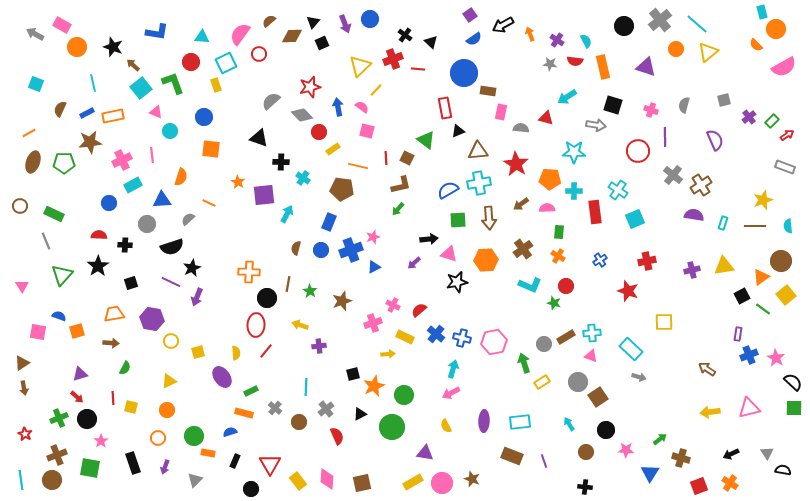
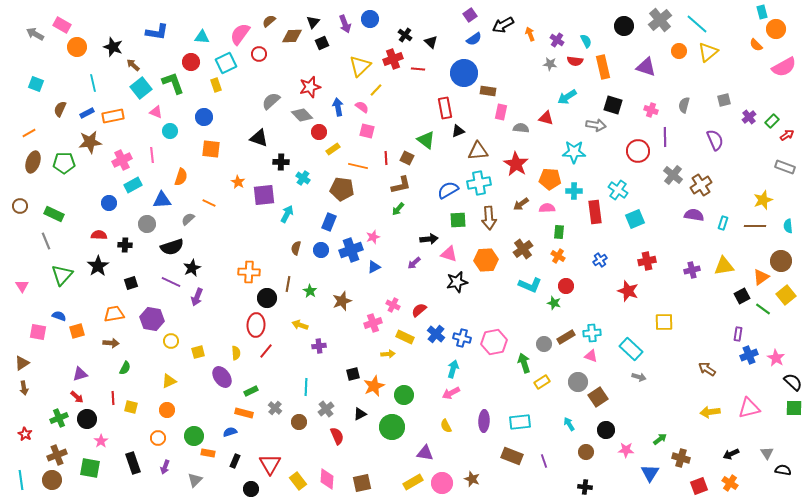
orange circle at (676, 49): moved 3 px right, 2 px down
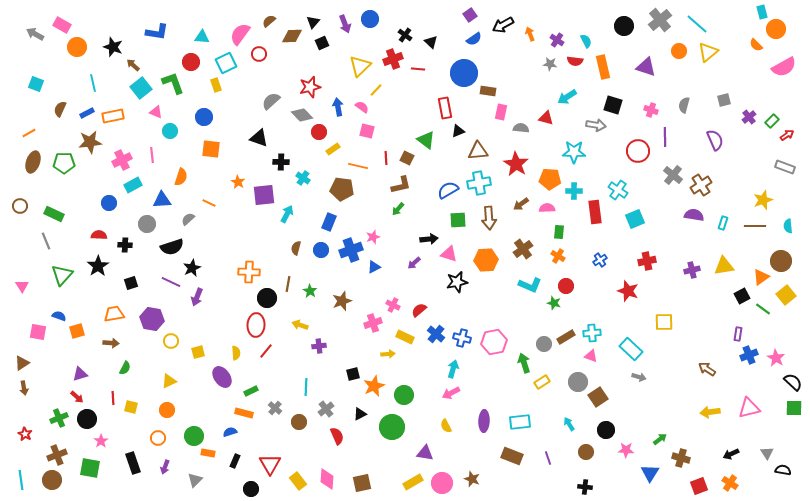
purple line at (544, 461): moved 4 px right, 3 px up
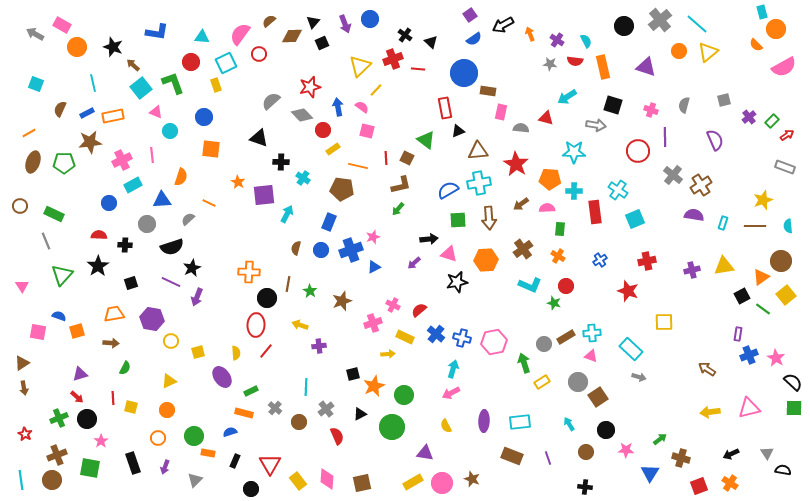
red circle at (319, 132): moved 4 px right, 2 px up
green rectangle at (559, 232): moved 1 px right, 3 px up
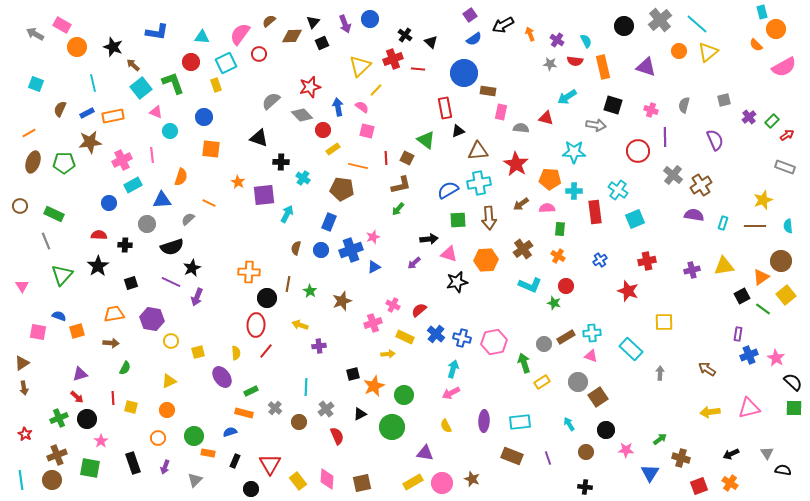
gray arrow at (639, 377): moved 21 px right, 4 px up; rotated 104 degrees counterclockwise
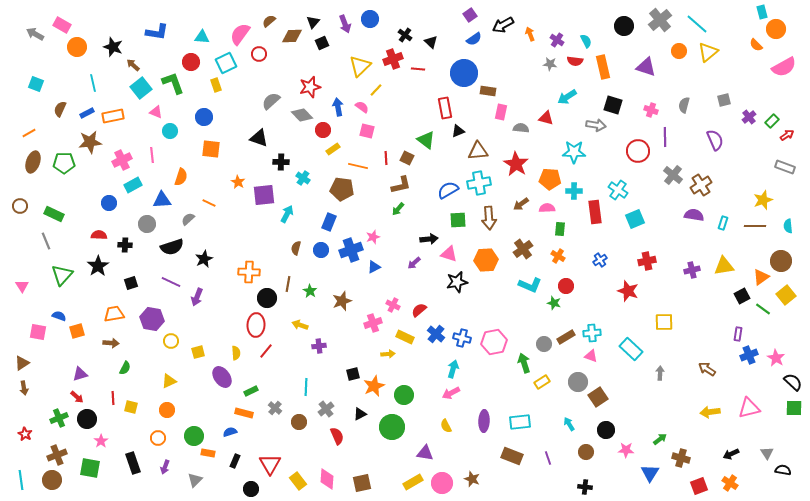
black star at (192, 268): moved 12 px right, 9 px up
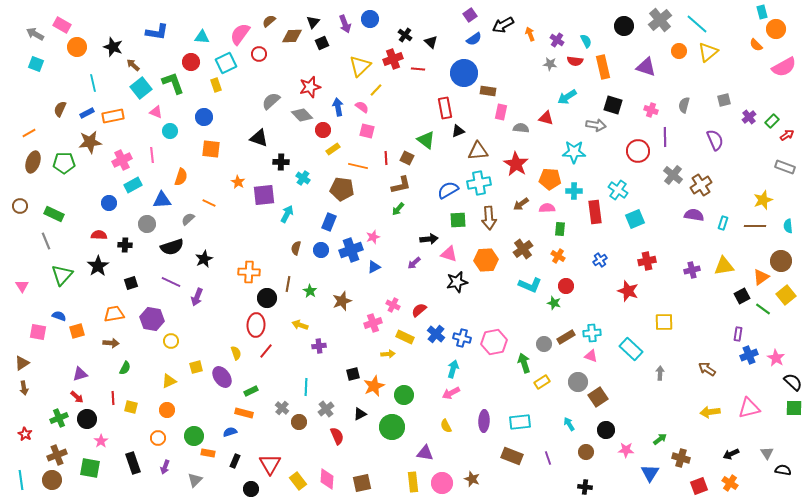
cyan square at (36, 84): moved 20 px up
yellow square at (198, 352): moved 2 px left, 15 px down
yellow semicircle at (236, 353): rotated 16 degrees counterclockwise
gray cross at (275, 408): moved 7 px right
yellow rectangle at (413, 482): rotated 66 degrees counterclockwise
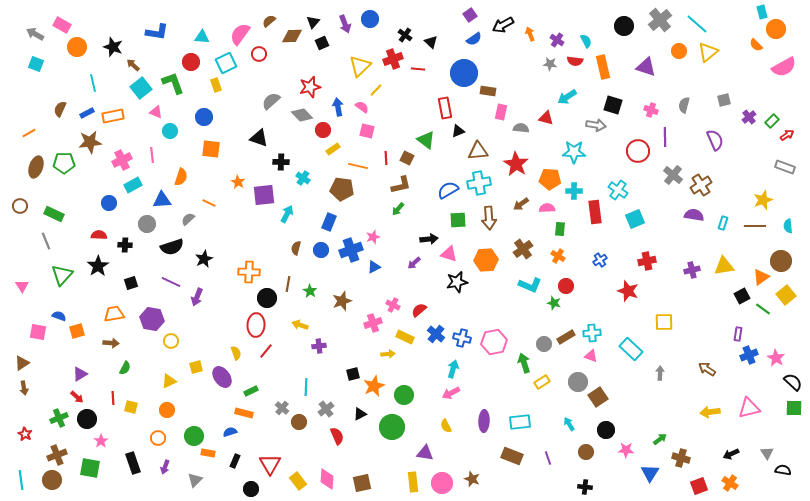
brown ellipse at (33, 162): moved 3 px right, 5 px down
purple triangle at (80, 374): rotated 14 degrees counterclockwise
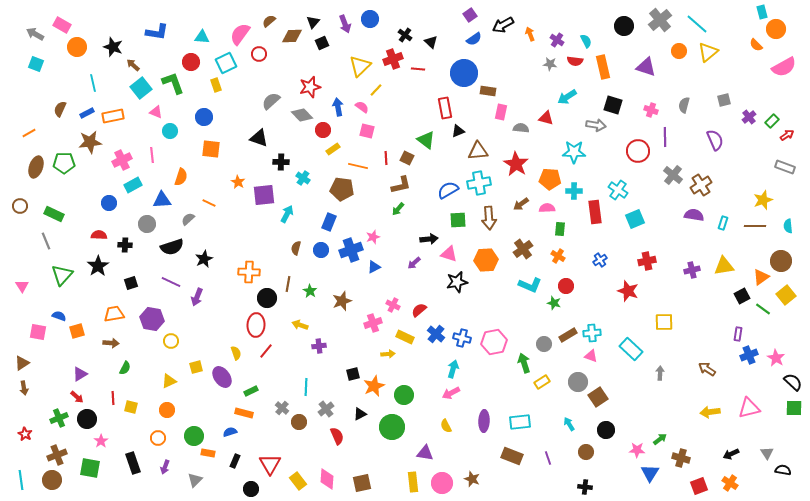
brown rectangle at (566, 337): moved 2 px right, 2 px up
pink star at (626, 450): moved 11 px right
